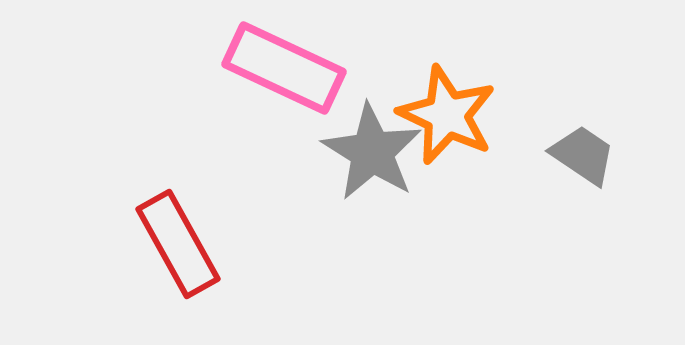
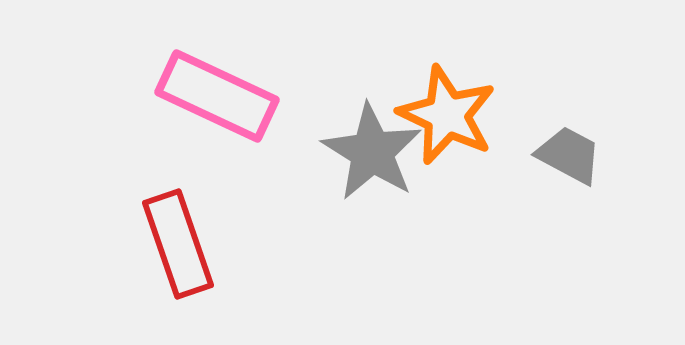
pink rectangle: moved 67 px left, 28 px down
gray trapezoid: moved 14 px left; rotated 6 degrees counterclockwise
red rectangle: rotated 10 degrees clockwise
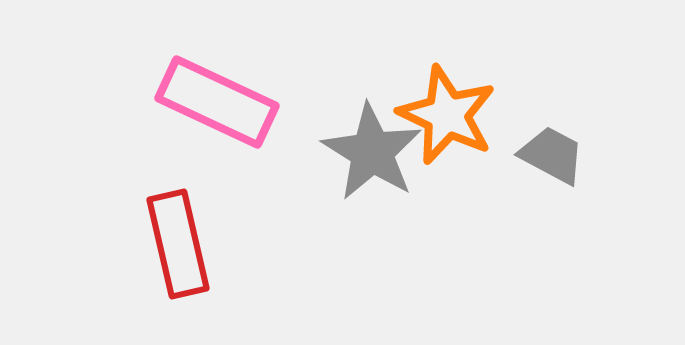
pink rectangle: moved 6 px down
gray trapezoid: moved 17 px left
red rectangle: rotated 6 degrees clockwise
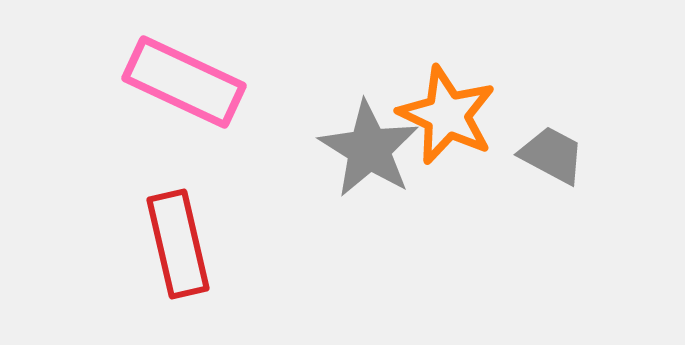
pink rectangle: moved 33 px left, 20 px up
gray star: moved 3 px left, 3 px up
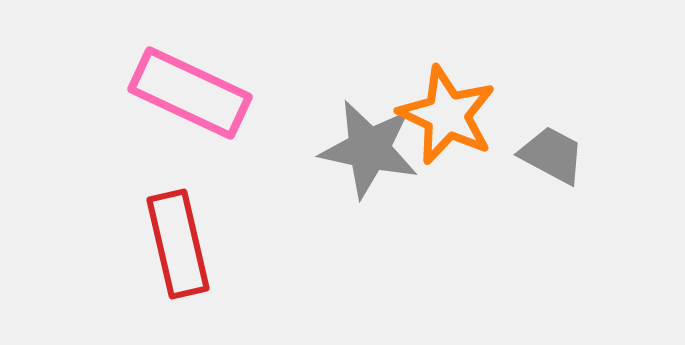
pink rectangle: moved 6 px right, 11 px down
gray star: rotated 20 degrees counterclockwise
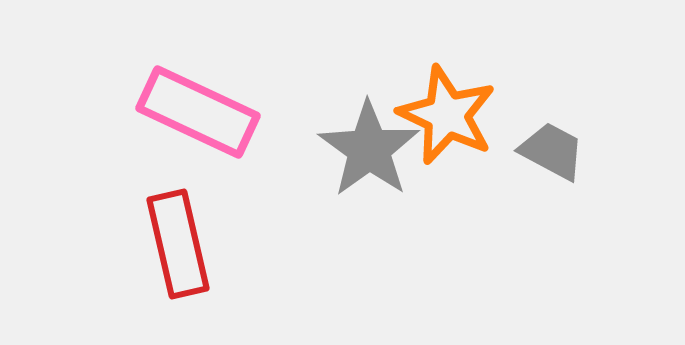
pink rectangle: moved 8 px right, 19 px down
gray star: rotated 24 degrees clockwise
gray trapezoid: moved 4 px up
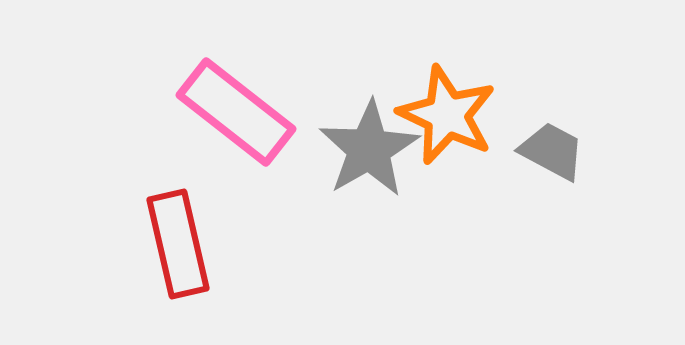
pink rectangle: moved 38 px right; rotated 13 degrees clockwise
gray star: rotated 6 degrees clockwise
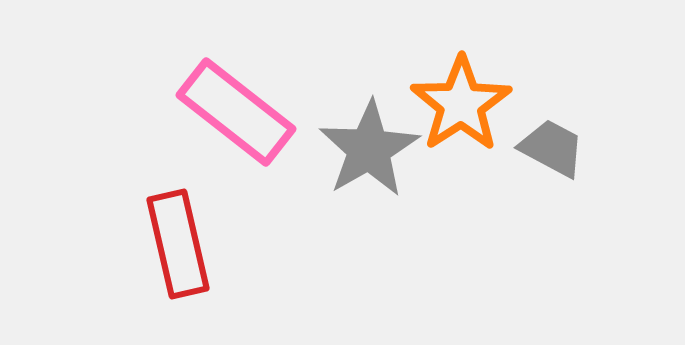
orange star: moved 14 px right, 11 px up; rotated 14 degrees clockwise
gray trapezoid: moved 3 px up
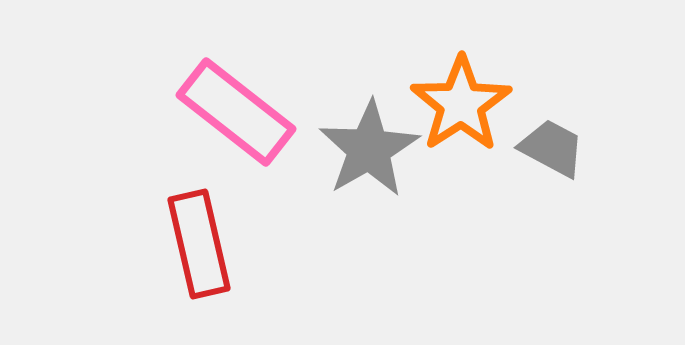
red rectangle: moved 21 px right
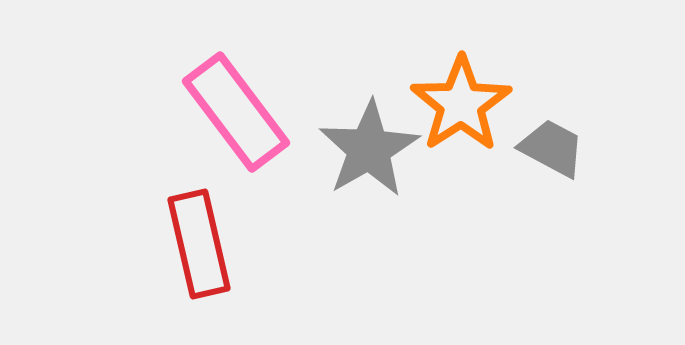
pink rectangle: rotated 15 degrees clockwise
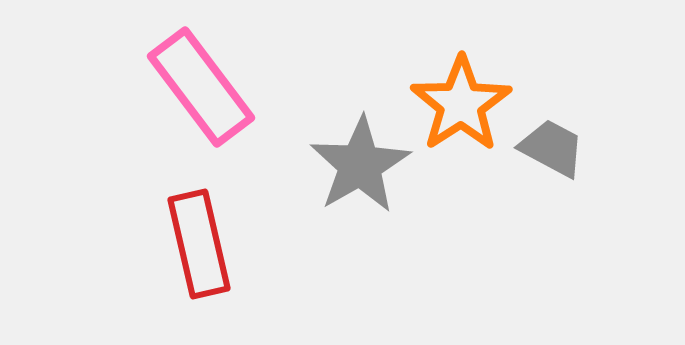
pink rectangle: moved 35 px left, 25 px up
gray star: moved 9 px left, 16 px down
